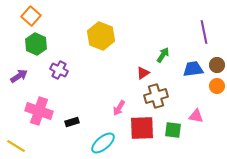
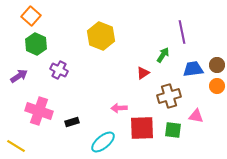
purple line: moved 22 px left
brown cross: moved 13 px right
pink arrow: rotated 56 degrees clockwise
cyan ellipse: moved 1 px up
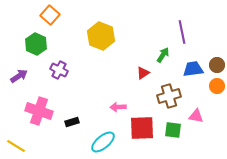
orange square: moved 19 px right, 1 px up
pink arrow: moved 1 px left, 1 px up
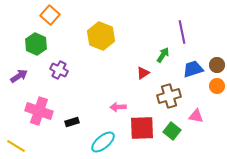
blue trapezoid: rotated 10 degrees counterclockwise
green square: moved 1 px left, 1 px down; rotated 30 degrees clockwise
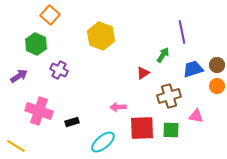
green square: moved 1 px left, 1 px up; rotated 36 degrees counterclockwise
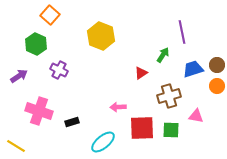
red triangle: moved 2 px left
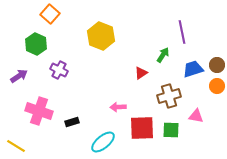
orange square: moved 1 px up
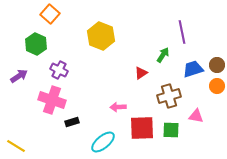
pink cross: moved 13 px right, 11 px up
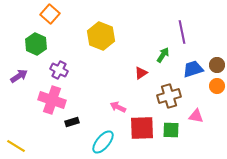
pink arrow: rotated 28 degrees clockwise
cyan ellipse: rotated 10 degrees counterclockwise
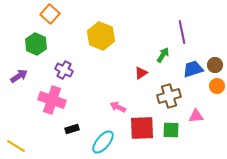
brown circle: moved 2 px left
purple cross: moved 5 px right
pink triangle: rotated 14 degrees counterclockwise
black rectangle: moved 7 px down
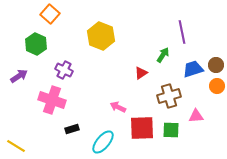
brown circle: moved 1 px right
